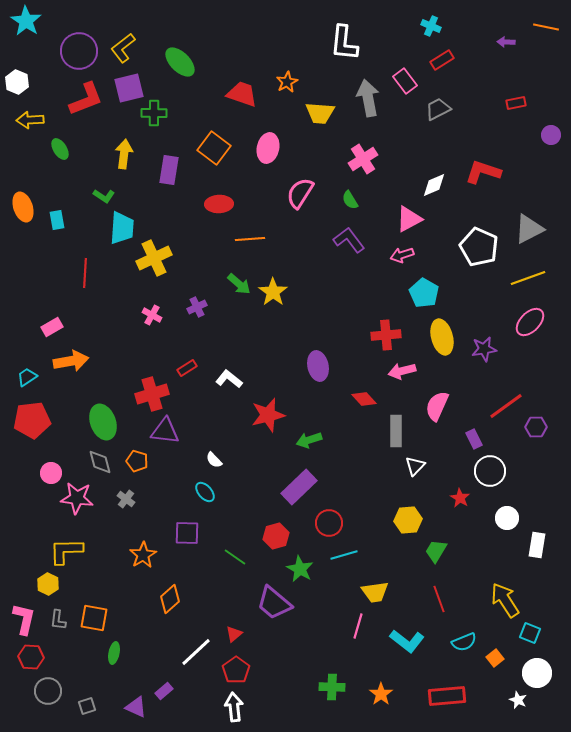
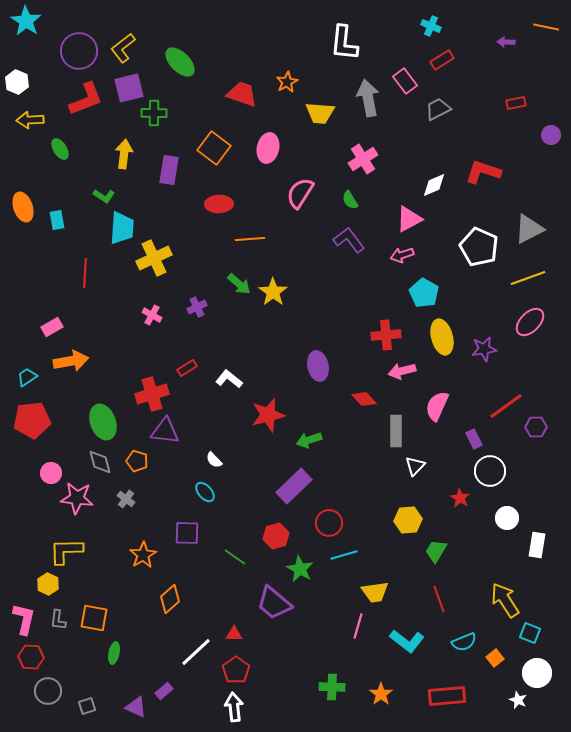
purple rectangle at (299, 487): moved 5 px left, 1 px up
red triangle at (234, 634): rotated 42 degrees clockwise
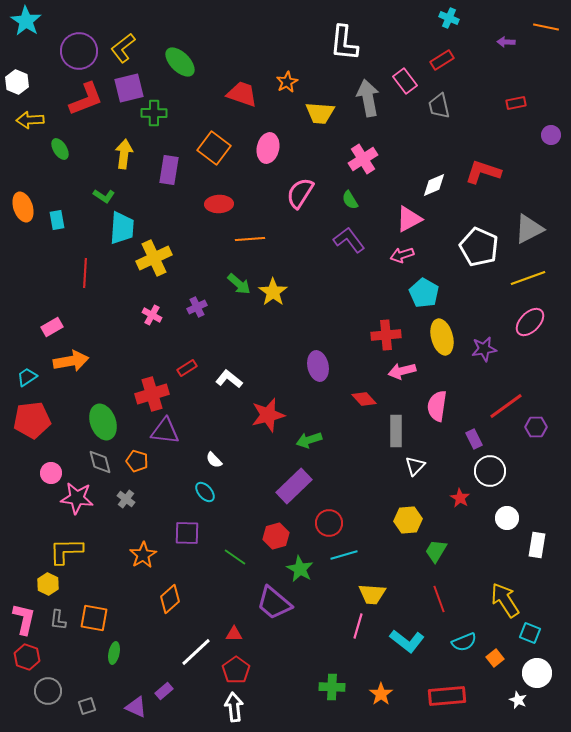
cyan cross at (431, 26): moved 18 px right, 8 px up
gray trapezoid at (438, 109): moved 1 px right, 3 px up; rotated 76 degrees counterclockwise
pink semicircle at (437, 406): rotated 16 degrees counterclockwise
yellow trapezoid at (375, 592): moved 3 px left, 2 px down; rotated 12 degrees clockwise
red hexagon at (31, 657): moved 4 px left; rotated 15 degrees clockwise
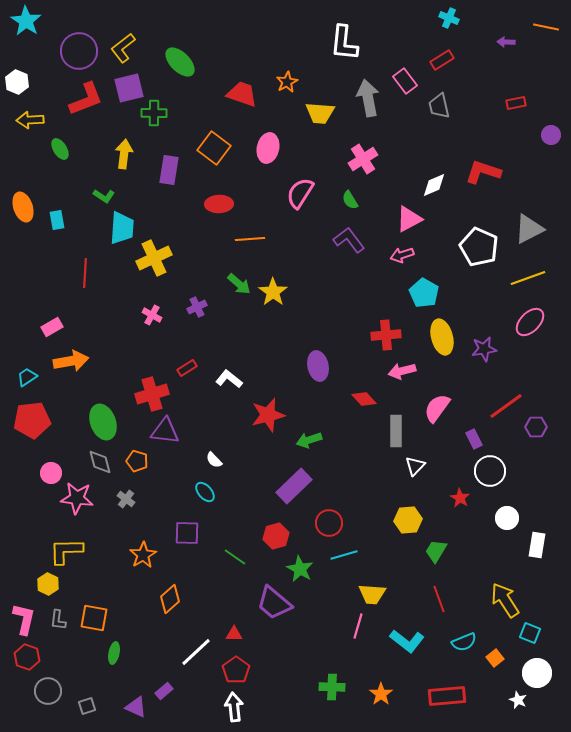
pink semicircle at (437, 406): moved 2 px down; rotated 28 degrees clockwise
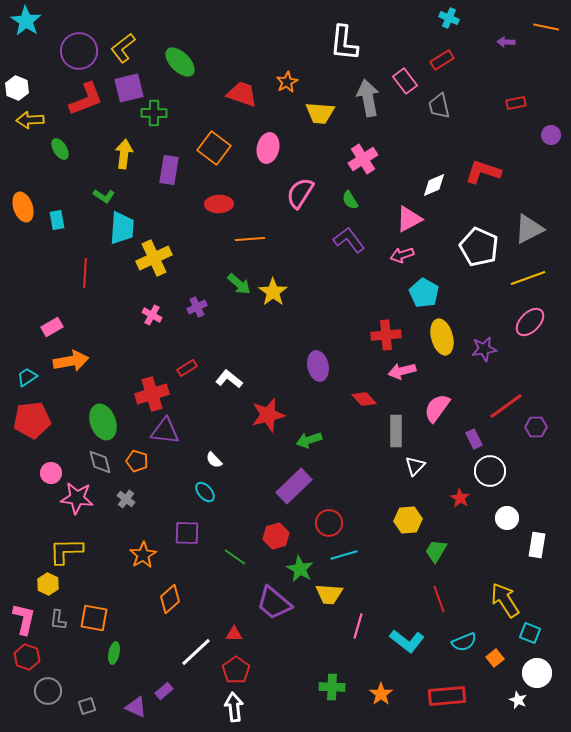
white hexagon at (17, 82): moved 6 px down
yellow trapezoid at (372, 594): moved 43 px left
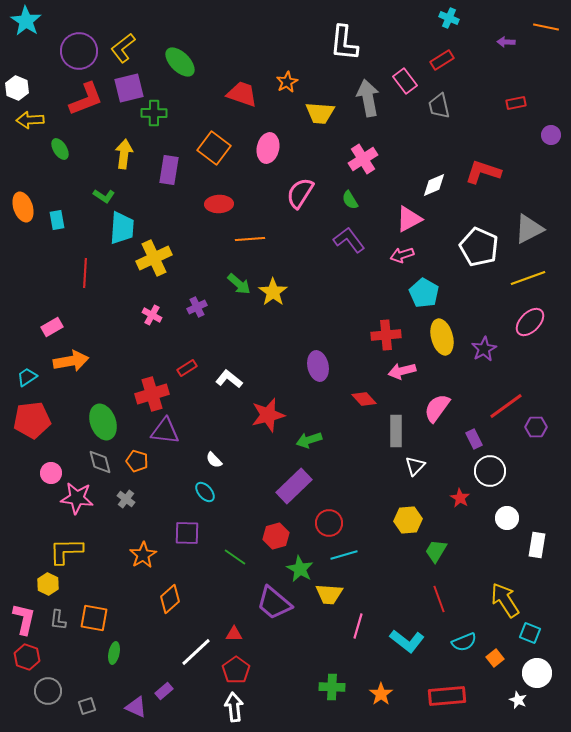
purple star at (484, 349): rotated 20 degrees counterclockwise
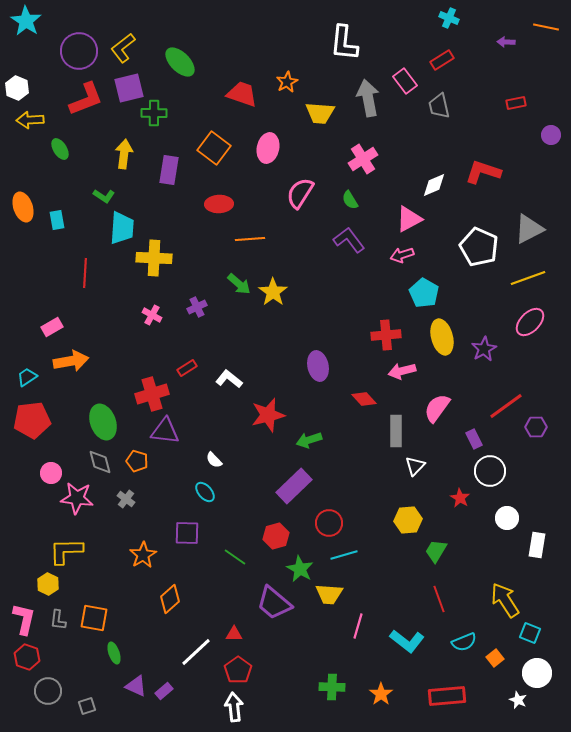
yellow cross at (154, 258): rotated 28 degrees clockwise
green ellipse at (114, 653): rotated 30 degrees counterclockwise
red pentagon at (236, 670): moved 2 px right
purple triangle at (136, 707): moved 21 px up
